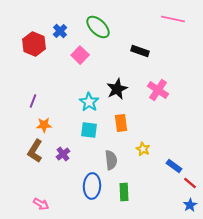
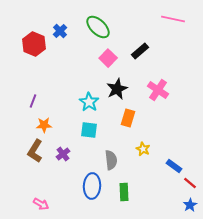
black rectangle: rotated 60 degrees counterclockwise
pink square: moved 28 px right, 3 px down
orange rectangle: moved 7 px right, 5 px up; rotated 24 degrees clockwise
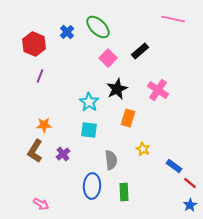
blue cross: moved 7 px right, 1 px down
purple line: moved 7 px right, 25 px up
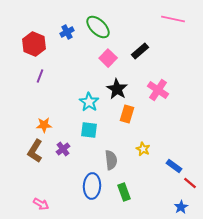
blue cross: rotated 16 degrees clockwise
black star: rotated 15 degrees counterclockwise
orange rectangle: moved 1 px left, 4 px up
purple cross: moved 5 px up
green rectangle: rotated 18 degrees counterclockwise
blue star: moved 9 px left, 2 px down
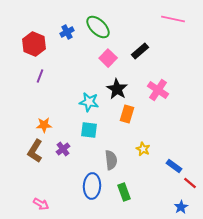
cyan star: rotated 24 degrees counterclockwise
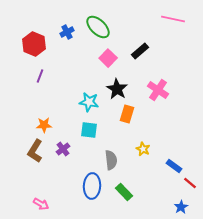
green rectangle: rotated 24 degrees counterclockwise
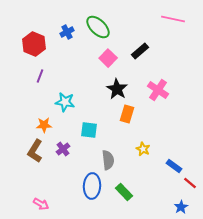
cyan star: moved 24 px left
gray semicircle: moved 3 px left
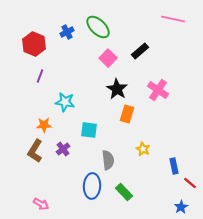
blue rectangle: rotated 42 degrees clockwise
